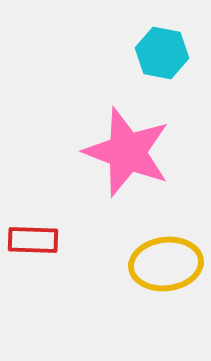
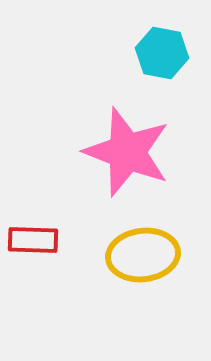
yellow ellipse: moved 23 px left, 9 px up
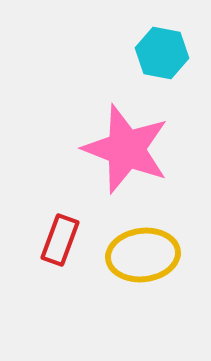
pink star: moved 1 px left, 3 px up
red rectangle: moved 27 px right; rotated 72 degrees counterclockwise
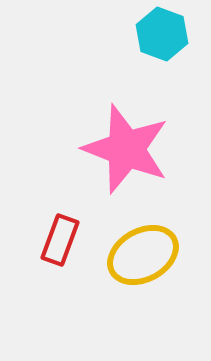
cyan hexagon: moved 19 px up; rotated 9 degrees clockwise
yellow ellipse: rotated 22 degrees counterclockwise
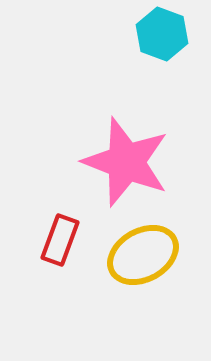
pink star: moved 13 px down
